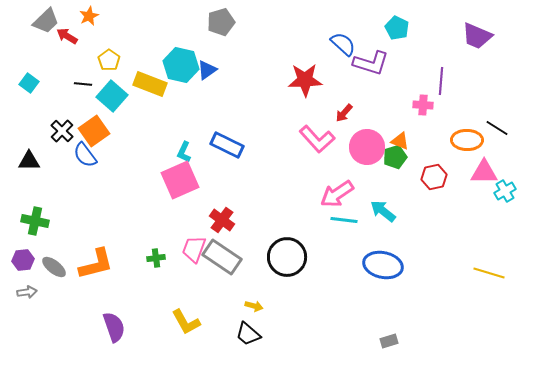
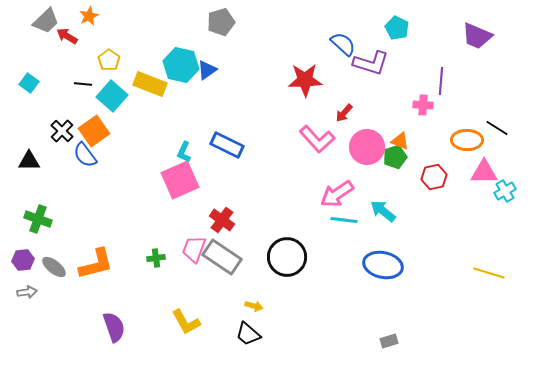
green cross at (35, 221): moved 3 px right, 2 px up; rotated 8 degrees clockwise
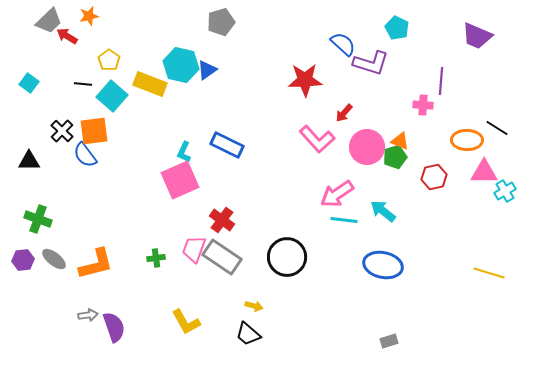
orange star at (89, 16): rotated 12 degrees clockwise
gray trapezoid at (46, 21): moved 3 px right
orange square at (94, 131): rotated 28 degrees clockwise
gray ellipse at (54, 267): moved 8 px up
gray arrow at (27, 292): moved 61 px right, 23 px down
